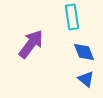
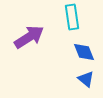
purple arrow: moved 2 px left, 7 px up; rotated 20 degrees clockwise
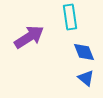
cyan rectangle: moved 2 px left
blue triangle: moved 1 px up
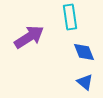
blue triangle: moved 1 px left, 4 px down
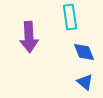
purple arrow: rotated 120 degrees clockwise
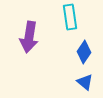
purple arrow: rotated 12 degrees clockwise
blue diamond: rotated 55 degrees clockwise
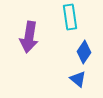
blue triangle: moved 7 px left, 3 px up
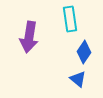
cyan rectangle: moved 2 px down
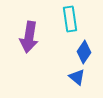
blue triangle: moved 1 px left, 2 px up
